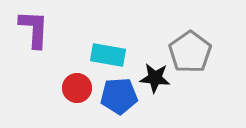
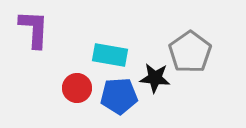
cyan rectangle: moved 2 px right
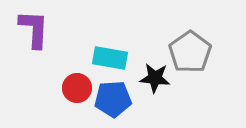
cyan rectangle: moved 3 px down
blue pentagon: moved 6 px left, 3 px down
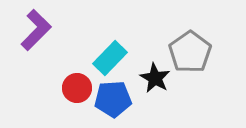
purple L-shape: moved 2 px right, 1 px down; rotated 42 degrees clockwise
cyan rectangle: rotated 56 degrees counterclockwise
black star: rotated 24 degrees clockwise
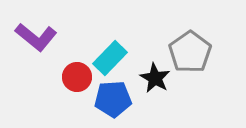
purple L-shape: moved 7 px down; rotated 84 degrees clockwise
red circle: moved 11 px up
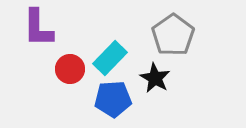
purple L-shape: moved 2 px right, 9 px up; rotated 51 degrees clockwise
gray pentagon: moved 17 px left, 17 px up
red circle: moved 7 px left, 8 px up
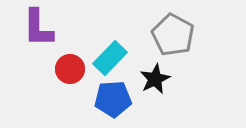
gray pentagon: rotated 9 degrees counterclockwise
black star: moved 1 px down; rotated 16 degrees clockwise
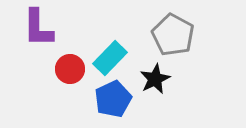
blue pentagon: rotated 21 degrees counterclockwise
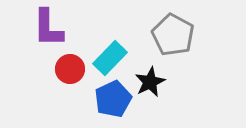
purple L-shape: moved 10 px right
black star: moved 5 px left, 3 px down
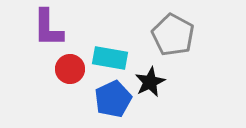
cyan rectangle: rotated 56 degrees clockwise
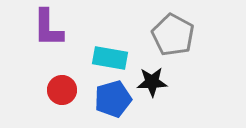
red circle: moved 8 px left, 21 px down
black star: moved 2 px right; rotated 24 degrees clockwise
blue pentagon: rotated 9 degrees clockwise
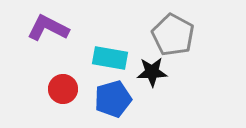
purple L-shape: rotated 117 degrees clockwise
black star: moved 10 px up
red circle: moved 1 px right, 1 px up
